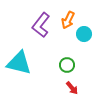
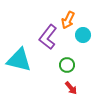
purple L-shape: moved 7 px right, 12 px down
cyan circle: moved 1 px left, 1 px down
cyan triangle: moved 3 px up
red arrow: moved 1 px left
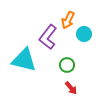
cyan circle: moved 1 px right, 1 px up
cyan triangle: moved 5 px right
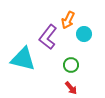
cyan triangle: moved 1 px left, 1 px up
green circle: moved 4 px right
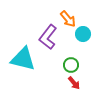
orange arrow: moved 1 px up; rotated 66 degrees counterclockwise
cyan circle: moved 1 px left
red arrow: moved 3 px right, 5 px up
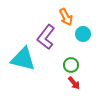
orange arrow: moved 2 px left, 2 px up; rotated 12 degrees clockwise
purple L-shape: moved 2 px left
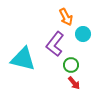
purple L-shape: moved 9 px right, 7 px down
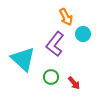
cyan triangle: rotated 28 degrees clockwise
green circle: moved 20 px left, 12 px down
